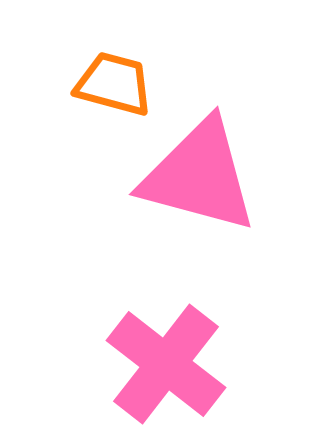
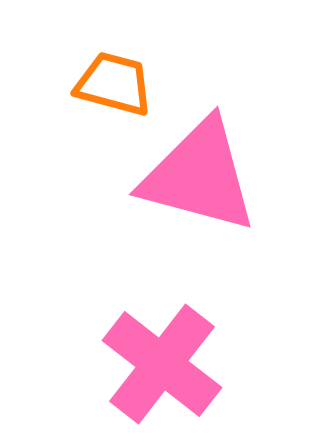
pink cross: moved 4 px left
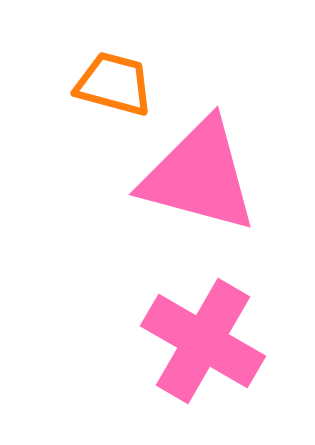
pink cross: moved 41 px right, 23 px up; rotated 8 degrees counterclockwise
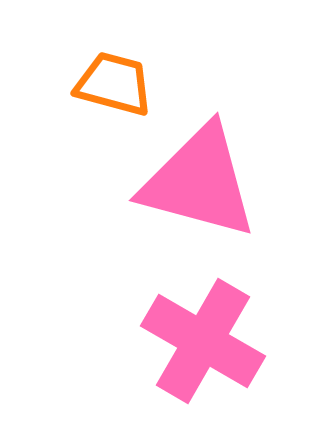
pink triangle: moved 6 px down
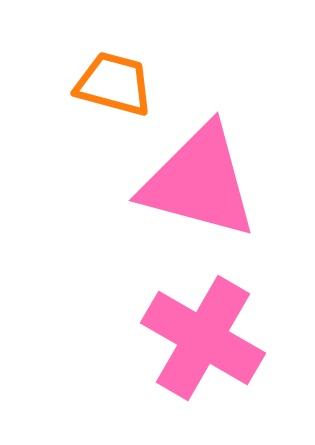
pink cross: moved 3 px up
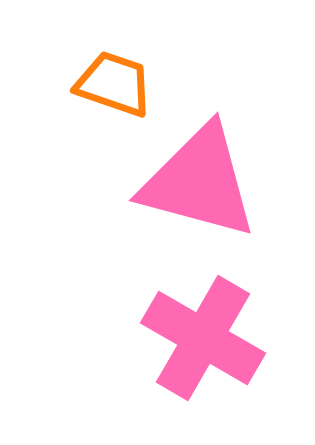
orange trapezoid: rotated 4 degrees clockwise
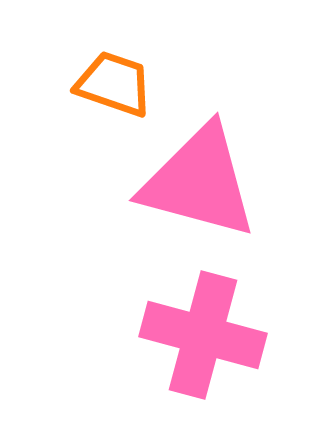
pink cross: moved 3 px up; rotated 15 degrees counterclockwise
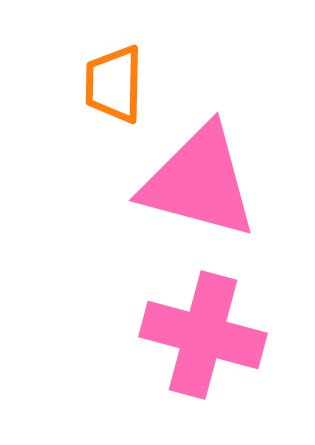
orange trapezoid: rotated 108 degrees counterclockwise
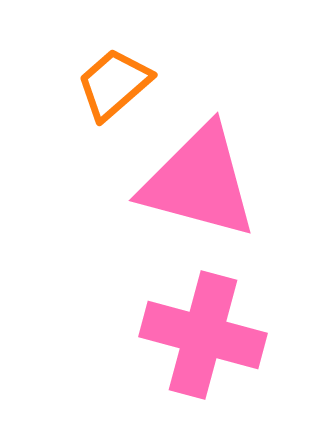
orange trapezoid: rotated 48 degrees clockwise
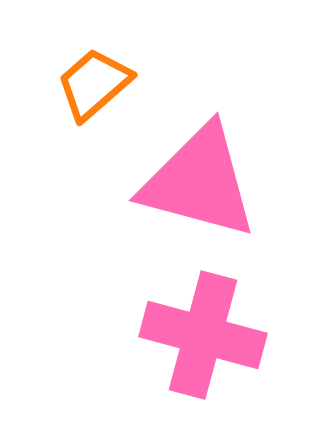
orange trapezoid: moved 20 px left
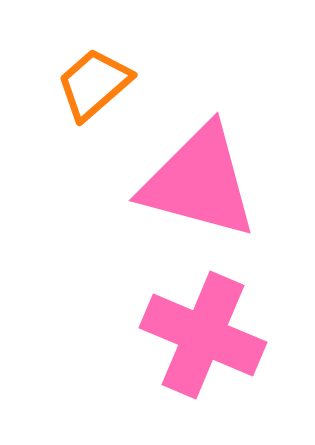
pink cross: rotated 8 degrees clockwise
